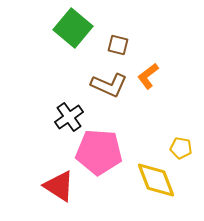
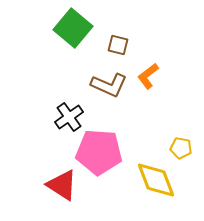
red triangle: moved 3 px right, 1 px up
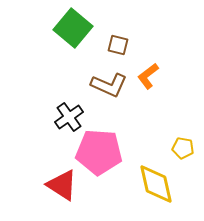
yellow pentagon: moved 2 px right
yellow diamond: moved 4 px down; rotated 9 degrees clockwise
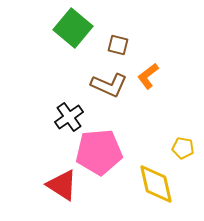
pink pentagon: rotated 9 degrees counterclockwise
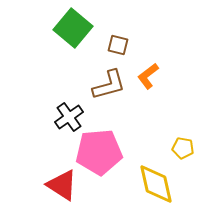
brown L-shape: rotated 39 degrees counterclockwise
